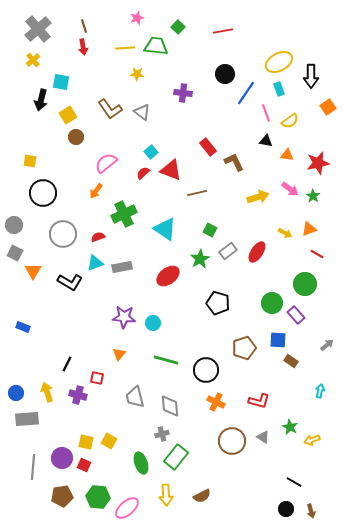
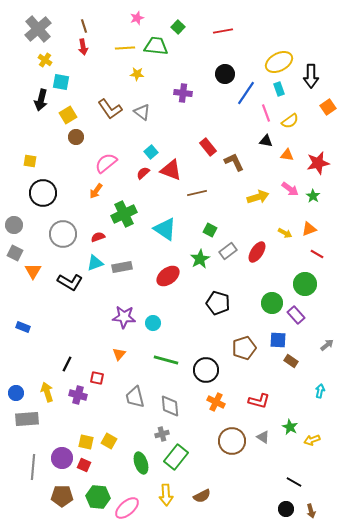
yellow cross at (33, 60): moved 12 px right; rotated 16 degrees counterclockwise
brown pentagon at (62, 496): rotated 10 degrees clockwise
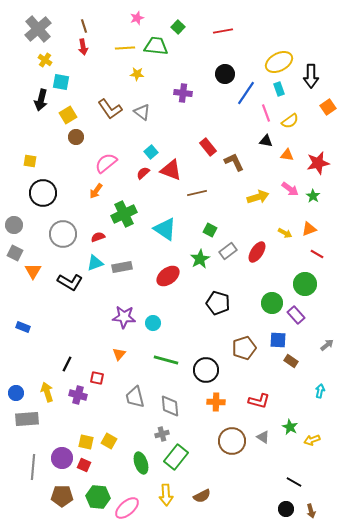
orange cross at (216, 402): rotated 24 degrees counterclockwise
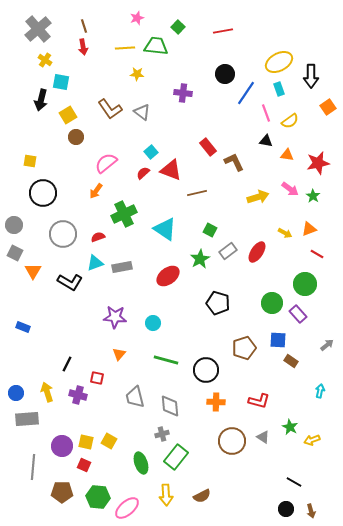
purple rectangle at (296, 315): moved 2 px right, 1 px up
purple star at (124, 317): moved 9 px left
purple circle at (62, 458): moved 12 px up
brown pentagon at (62, 496): moved 4 px up
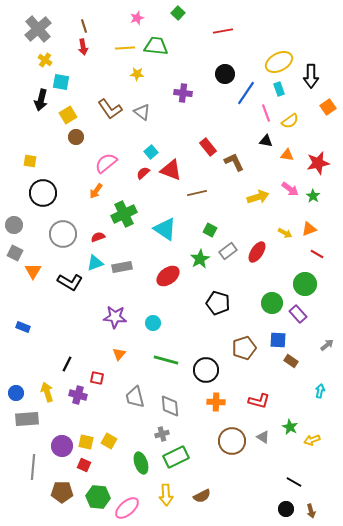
green square at (178, 27): moved 14 px up
green rectangle at (176, 457): rotated 25 degrees clockwise
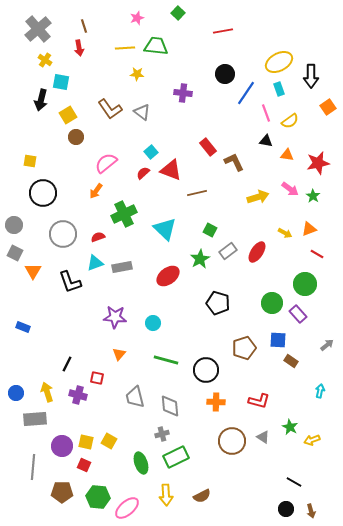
red arrow at (83, 47): moved 4 px left, 1 px down
cyan triangle at (165, 229): rotated 10 degrees clockwise
black L-shape at (70, 282): rotated 40 degrees clockwise
gray rectangle at (27, 419): moved 8 px right
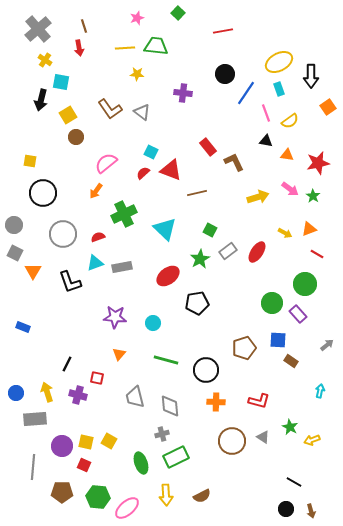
cyan square at (151, 152): rotated 24 degrees counterclockwise
black pentagon at (218, 303): moved 21 px left; rotated 25 degrees counterclockwise
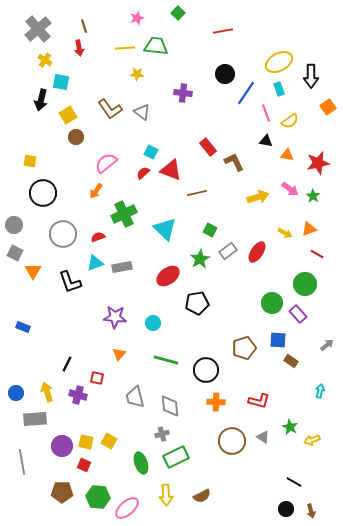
gray line at (33, 467): moved 11 px left, 5 px up; rotated 15 degrees counterclockwise
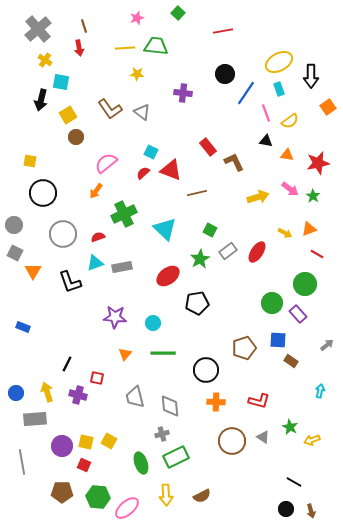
orange triangle at (119, 354): moved 6 px right
green line at (166, 360): moved 3 px left, 7 px up; rotated 15 degrees counterclockwise
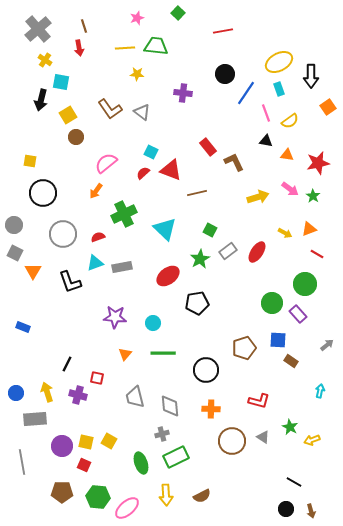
orange cross at (216, 402): moved 5 px left, 7 px down
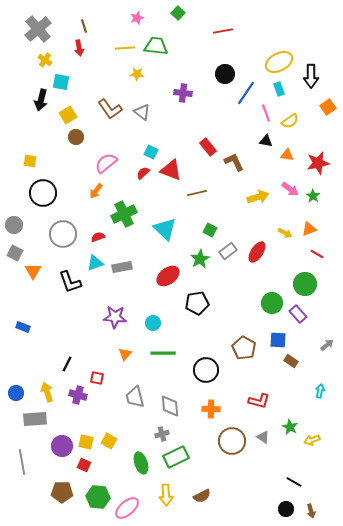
brown pentagon at (244, 348): rotated 25 degrees counterclockwise
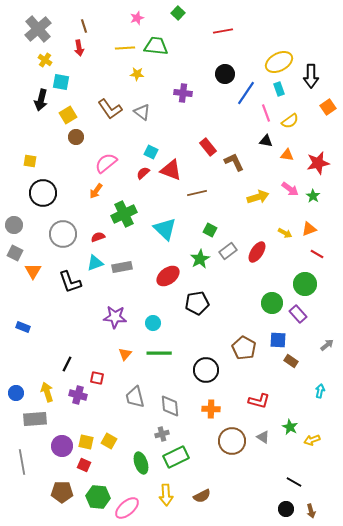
green line at (163, 353): moved 4 px left
